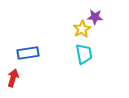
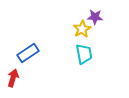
blue rectangle: rotated 25 degrees counterclockwise
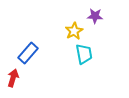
purple star: moved 1 px up
yellow star: moved 8 px left, 2 px down
blue rectangle: rotated 15 degrees counterclockwise
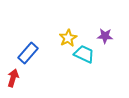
purple star: moved 10 px right, 20 px down
yellow star: moved 6 px left, 7 px down
cyan trapezoid: rotated 55 degrees counterclockwise
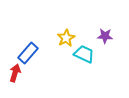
yellow star: moved 2 px left
red arrow: moved 2 px right, 5 px up
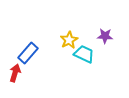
yellow star: moved 3 px right, 2 px down
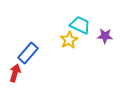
cyan trapezoid: moved 4 px left, 29 px up
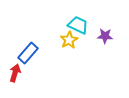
cyan trapezoid: moved 2 px left
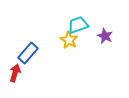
cyan trapezoid: rotated 45 degrees counterclockwise
purple star: rotated 21 degrees clockwise
yellow star: rotated 12 degrees counterclockwise
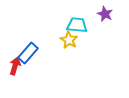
cyan trapezoid: moved 1 px left; rotated 25 degrees clockwise
purple star: moved 22 px up
red arrow: moved 7 px up
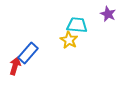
purple star: moved 3 px right
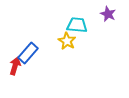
yellow star: moved 2 px left, 1 px down
